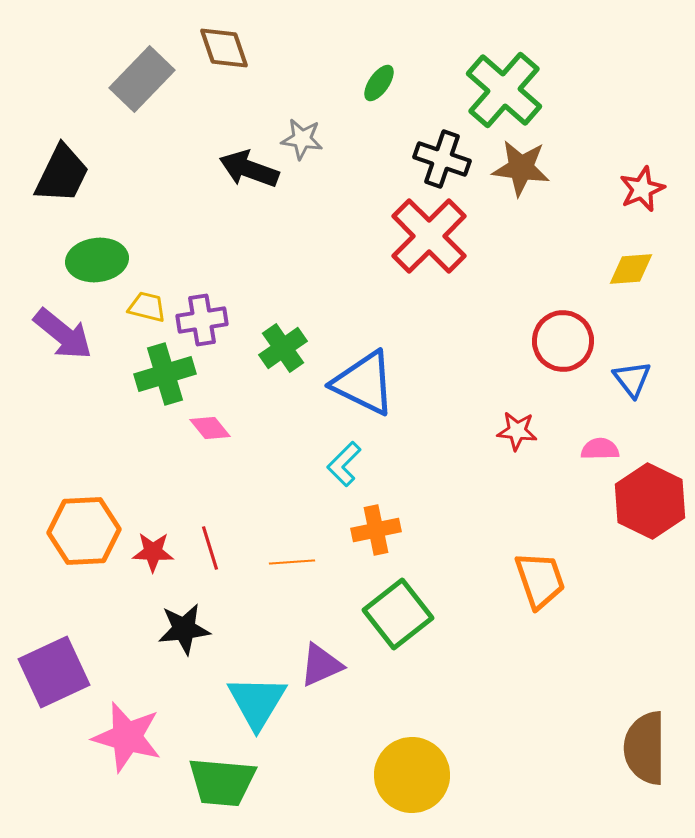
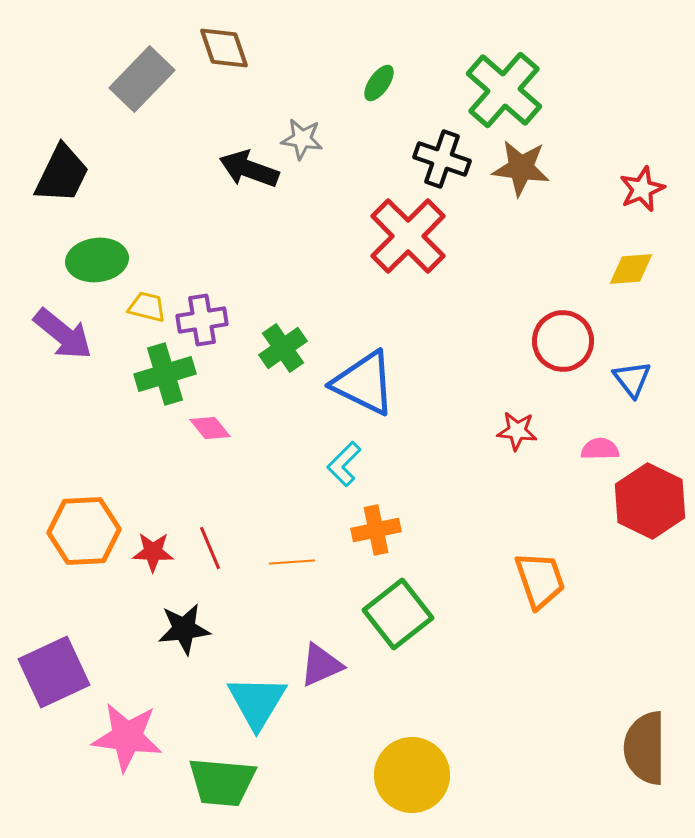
red cross at (429, 236): moved 21 px left
red line at (210, 548): rotated 6 degrees counterclockwise
pink star at (127, 737): rotated 8 degrees counterclockwise
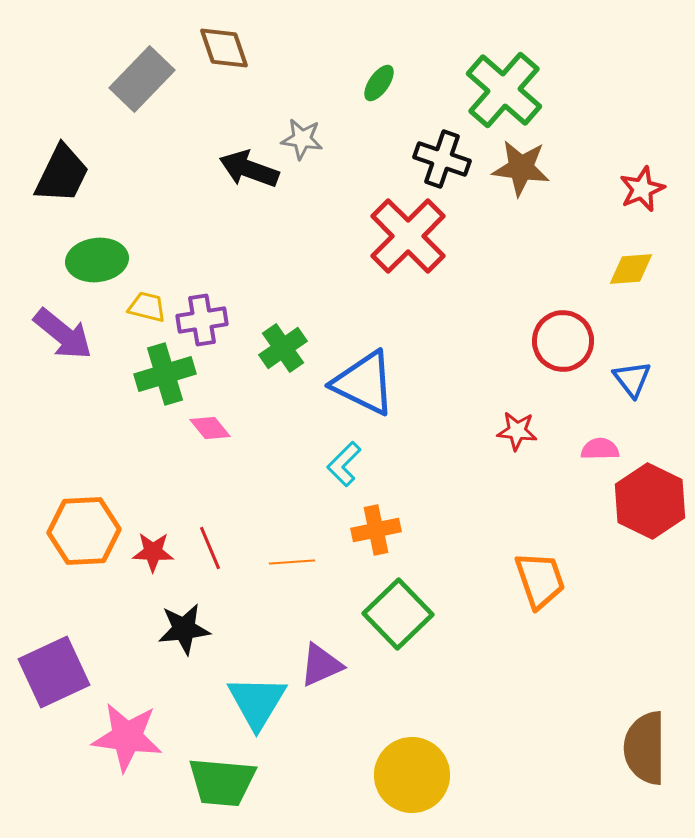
green square at (398, 614): rotated 6 degrees counterclockwise
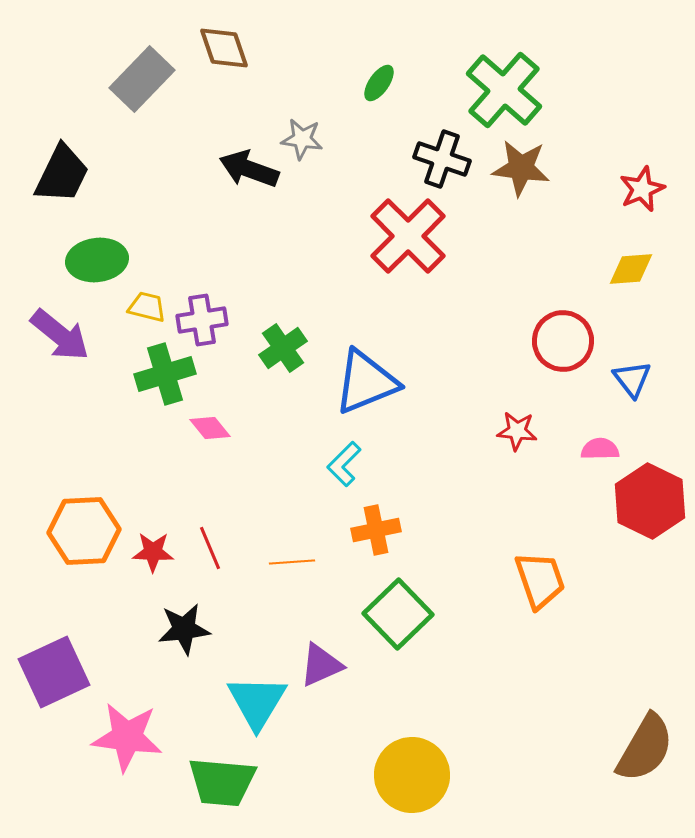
purple arrow at (63, 334): moved 3 px left, 1 px down
blue triangle at (364, 383): moved 2 px right, 1 px up; rotated 48 degrees counterclockwise
brown semicircle at (645, 748): rotated 150 degrees counterclockwise
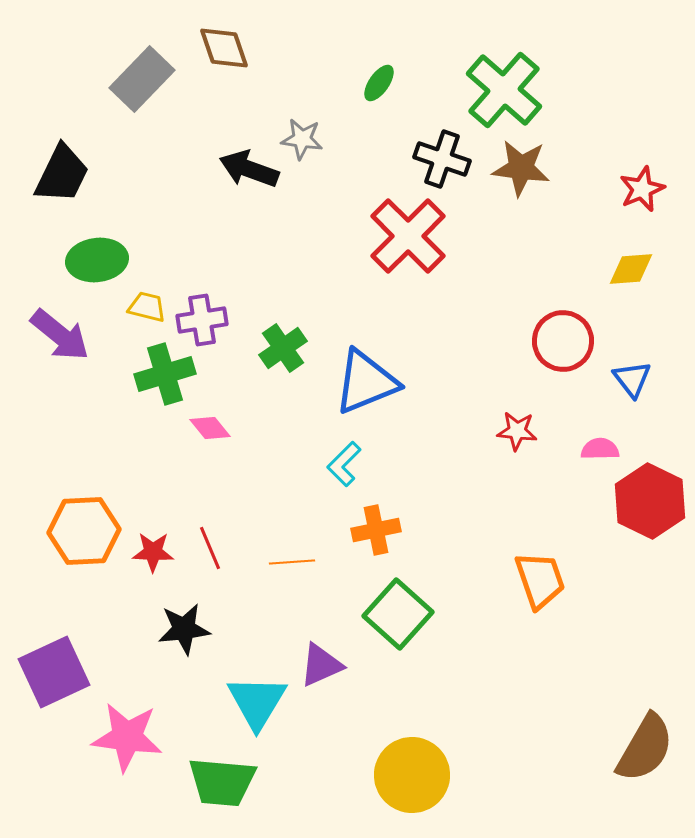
green square at (398, 614): rotated 4 degrees counterclockwise
